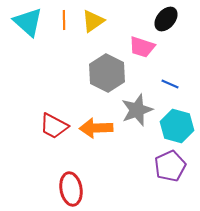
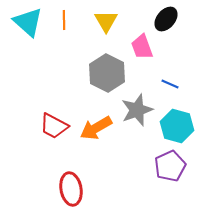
yellow triangle: moved 13 px right; rotated 25 degrees counterclockwise
pink trapezoid: rotated 52 degrees clockwise
orange arrow: rotated 28 degrees counterclockwise
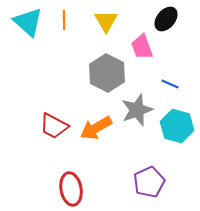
purple pentagon: moved 21 px left, 16 px down
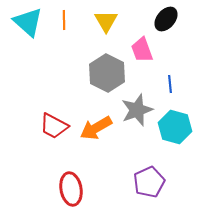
pink trapezoid: moved 3 px down
blue line: rotated 60 degrees clockwise
cyan hexagon: moved 2 px left, 1 px down
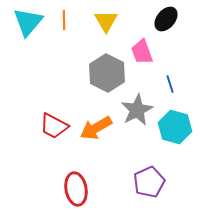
cyan triangle: rotated 28 degrees clockwise
pink trapezoid: moved 2 px down
blue line: rotated 12 degrees counterclockwise
gray star: rotated 8 degrees counterclockwise
red ellipse: moved 5 px right
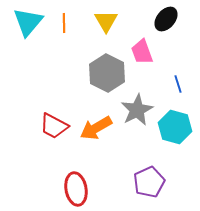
orange line: moved 3 px down
blue line: moved 8 px right
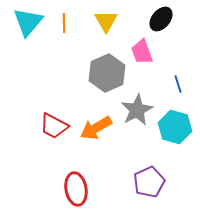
black ellipse: moved 5 px left
gray hexagon: rotated 9 degrees clockwise
